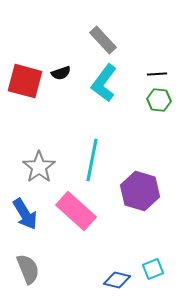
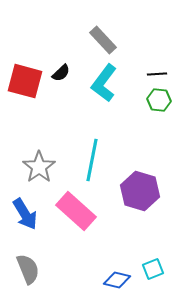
black semicircle: rotated 24 degrees counterclockwise
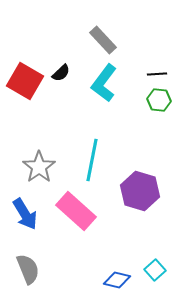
red square: rotated 15 degrees clockwise
cyan square: moved 2 px right, 1 px down; rotated 20 degrees counterclockwise
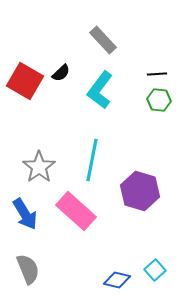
cyan L-shape: moved 4 px left, 7 px down
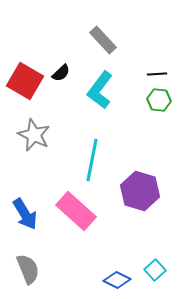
gray star: moved 5 px left, 32 px up; rotated 12 degrees counterclockwise
blue diamond: rotated 12 degrees clockwise
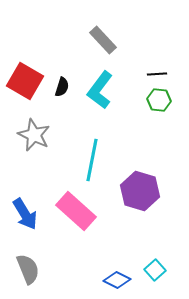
black semicircle: moved 1 px right, 14 px down; rotated 30 degrees counterclockwise
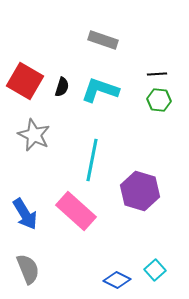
gray rectangle: rotated 28 degrees counterclockwise
cyan L-shape: rotated 72 degrees clockwise
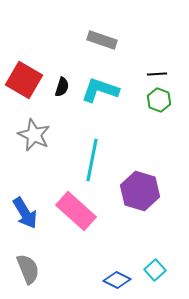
gray rectangle: moved 1 px left
red square: moved 1 px left, 1 px up
green hexagon: rotated 15 degrees clockwise
blue arrow: moved 1 px up
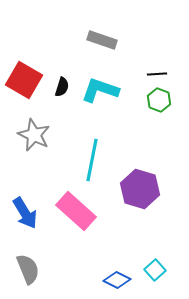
purple hexagon: moved 2 px up
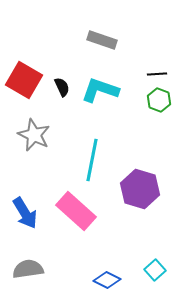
black semicircle: rotated 42 degrees counterclockwise
gray semicircle: rotated 76 degrees counterclockwise
blue diamond: moved 10 px left
